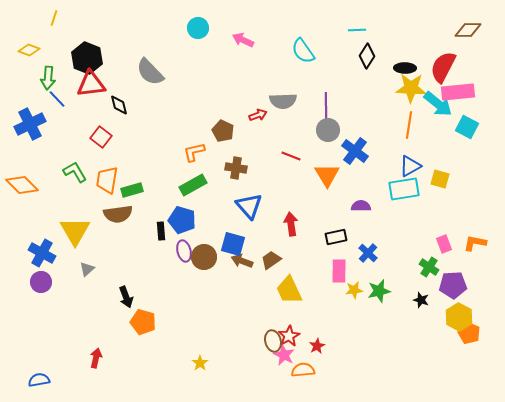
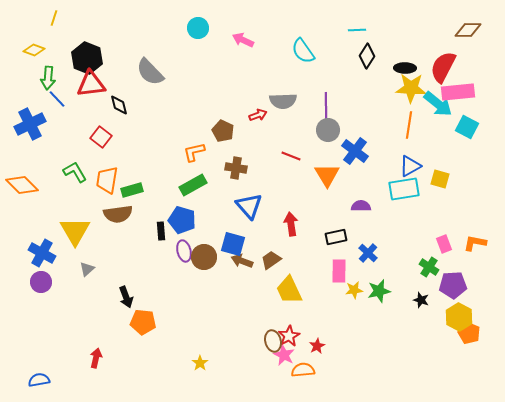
yellow diamond at (29, 50): moved 5 px right
orange pentagon at (143, 322): rotated 10 degrees counterclockwise
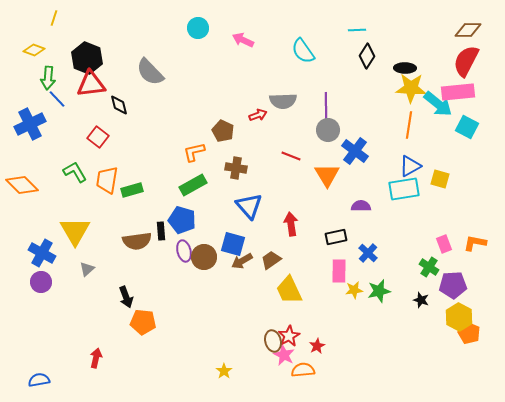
red semicircle at (443, 67): moved 23 px right, 6 px up
red square at (101, 137): moved 3 px left
brown semicircle at (118, 214): moved 19 px right, 27 px down
brown arrow at (242, 261): rotated 50 degrees counterclockwise
yellow star at (200, 363): moved 24 px right, 8 px down
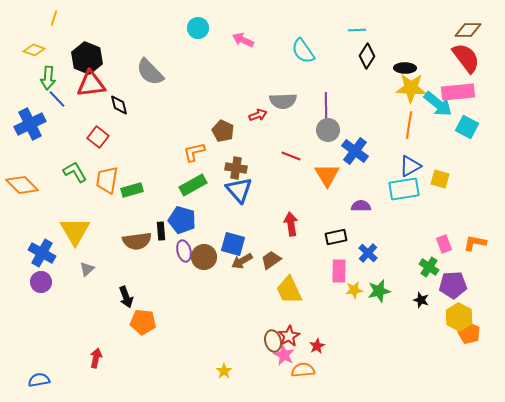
red semicircle at (466, 61): moved 3 px up; rotated 116 degrees clockwise
blue triangle at (249, 206): moved 10 px left, 16 px up
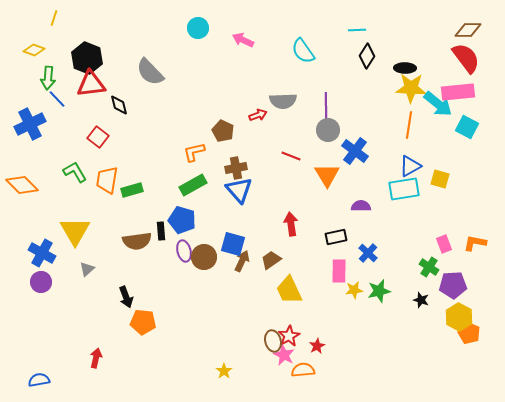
brown cross at (236, 168): rotated 20 degrees counterclockwise
brown arrow at (242, 261): rotated 145 degrees clockwise
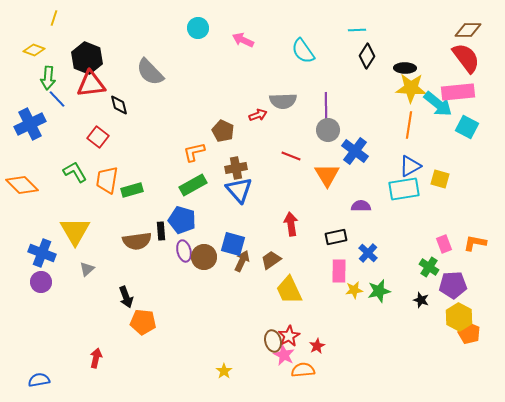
blue cross at (42, 253): rotated 8 degrees counterclockwise
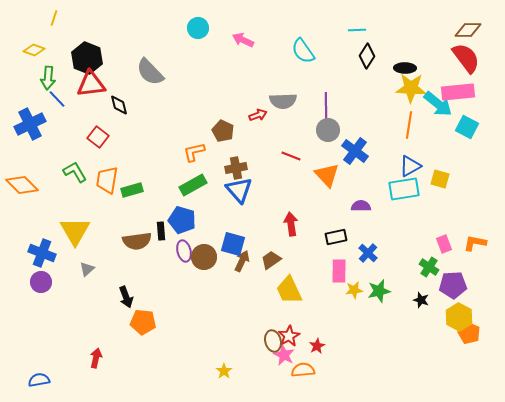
orange triangle at (327, 175): rotated 12 degrees counterclockwise
